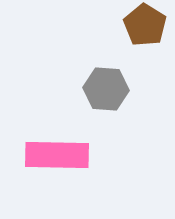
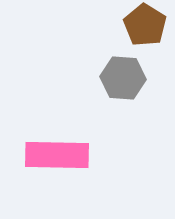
gray hexagon: moved 17 px right, 11 px up
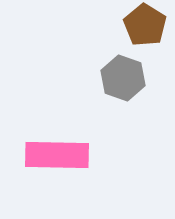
gray hexagon: rotated 15 degrees clockwise
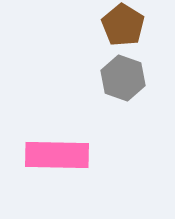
brown pentagon: moved 22 px left
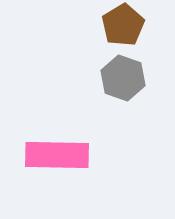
brown pentagon: rotated 9 degrees clockwise
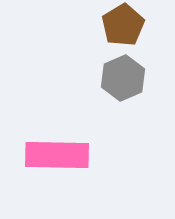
gray hexagon: rotated 18 degrees clockwise
